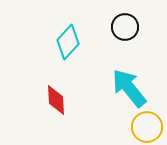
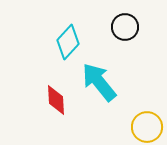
cyan arrow: moved 30 px left, 6 px up
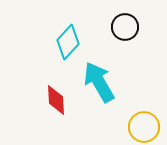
cyan arrow: rotated 9 degrees clockwise
yellow circle: moved 3 px left
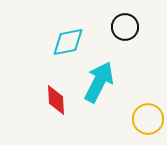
cyan diamond: rotated 36 degrees clockwise
cyan arrow: rotated 57 degrees clockwise
yellow circle: moved 4 px right, 8 px up
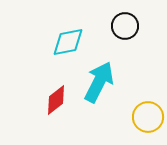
black circle: moved 1 px up
red diamond: rotated 56 degrees clockwise
yellow circle: moved 2 px up
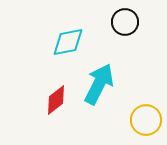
black circle: moved 4 px up
cyan arrow: moved 2 px down
yellow circle: moved 2 px left, 3 px down
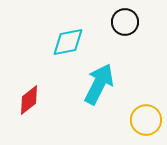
red diamond: moved 27 px left
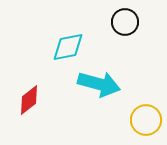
cyan diamond: moved 5 px down
cyan arrow: rotated 78 degrees clockwise
